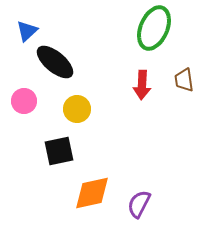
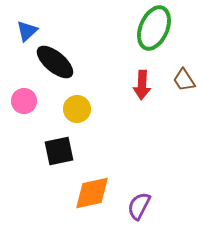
brown trapezoid: rotated 25 degrees counterclockwise
purple semicircle: moved 2 px down
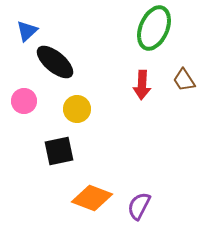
orange diamond: moved 5 px down; rotated 33 degrees clockwise
